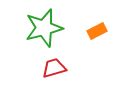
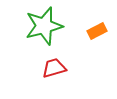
green star: moved 2 px up
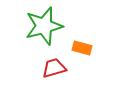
orange rectangle: moved 15 px left, 17 px down; rotated 42 degrees clockwise
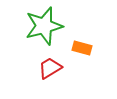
red trapezoid: moved 4 px left; rotated 15 degrees counterclockwise
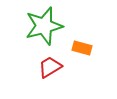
red trapezoid: moved 1 px up
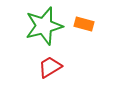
orange rectangle: moved 2 px right, 24 px up
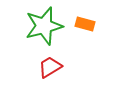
orange rectangle: moved 1 px right
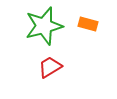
orange rectangle: moved 3 px right
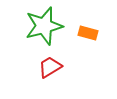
orange rectangle: moved 9 px down
